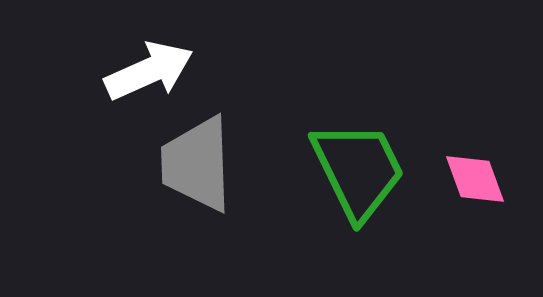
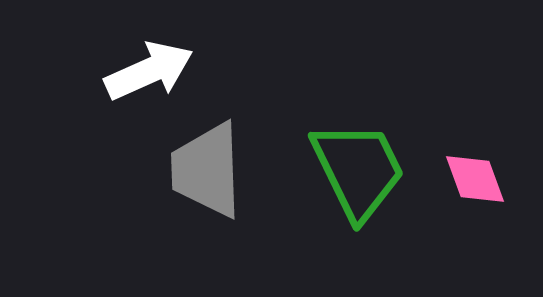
gray trapezoid: moved 10 px right, 6 px down
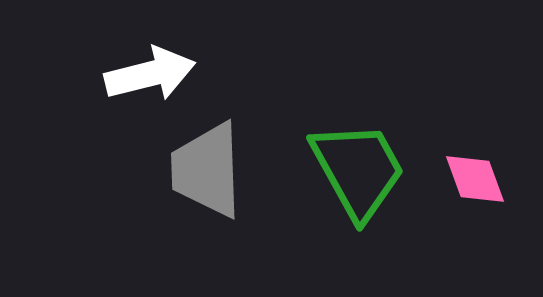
white arrow: moved 1 px right, 3 px down; rotated 10 degrees clockwise
green trapezoid: rotated 3 degrees counterclockwise
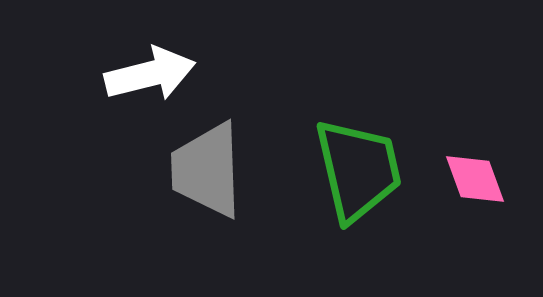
green trapezoid: rotated 16 degrees clockwise
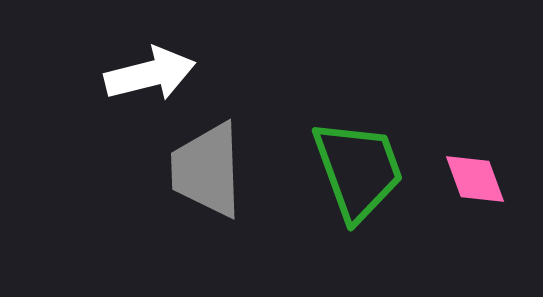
green trapezoid: rotated 7 degrees counterclockwise
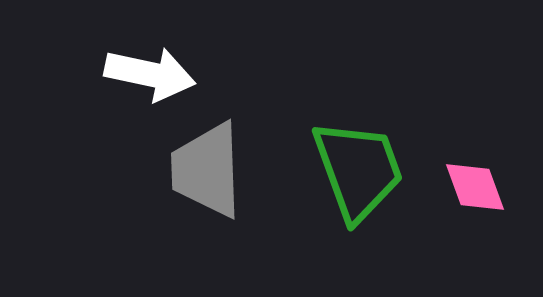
white arrow: rotated 26 degrees clockwise
pink diamond: moved 8 px down
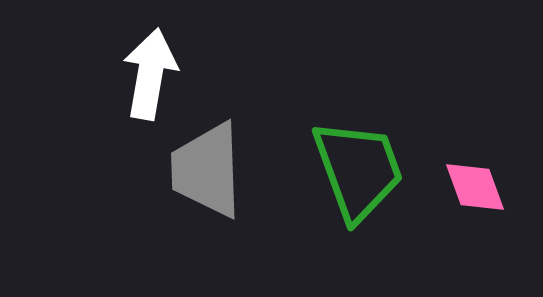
white arrow: rotated 92 degrees counterclockwise
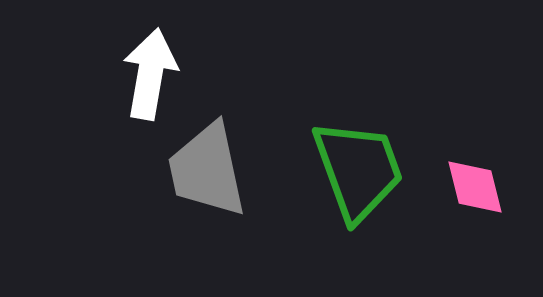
gray trapezoid: rotated 10 degrees counterclockwise
pink diamond: rotated 6 degrees clockwise
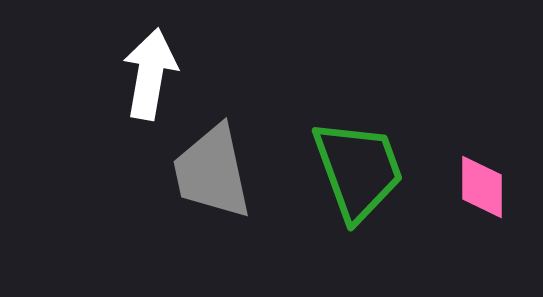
gray trapezoid: moved 5 px right, 2 px down
pink diamond: moved 7 px right; rotated 14 degrees clockwise
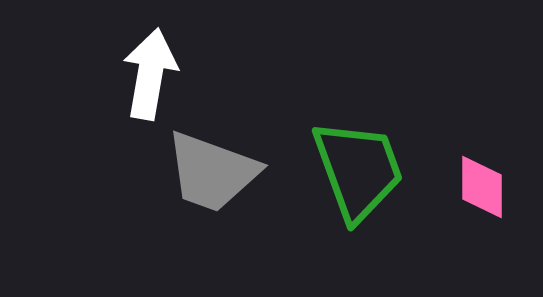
gray trapezoid: rotated 58 degrees counterclockwise
